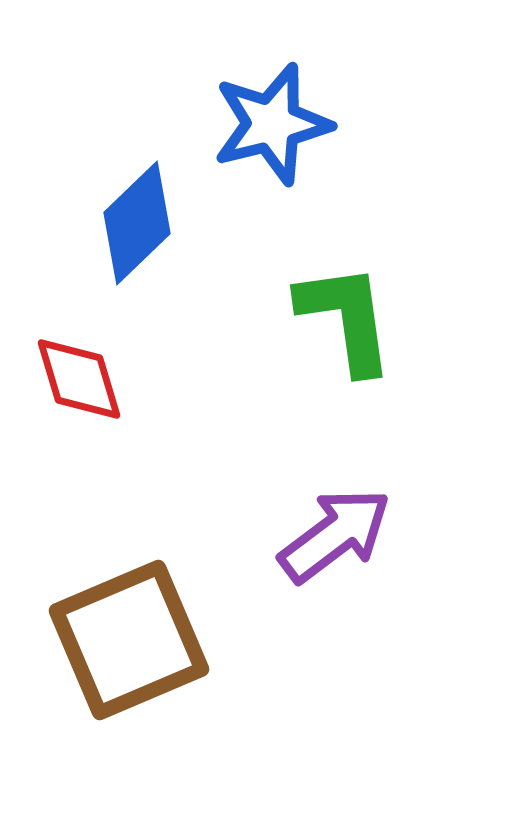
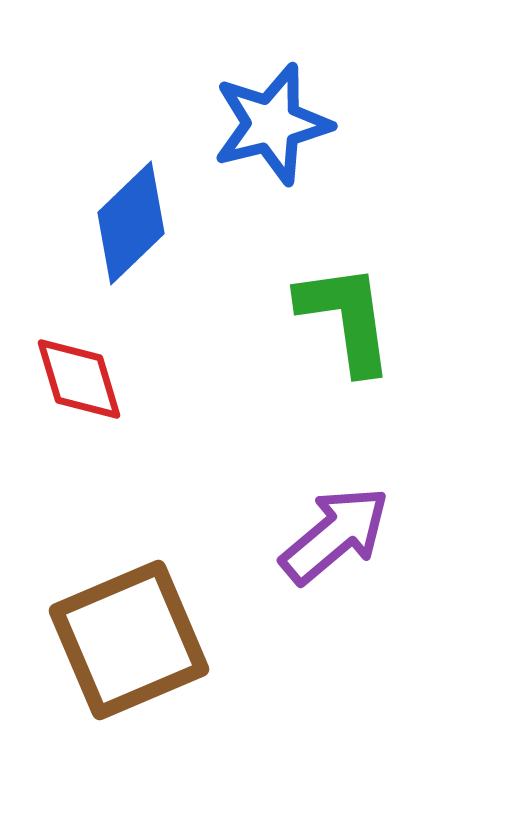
blue diamond: moved 6 px left
purple arrow: rotated 3 degrees counterclockwise
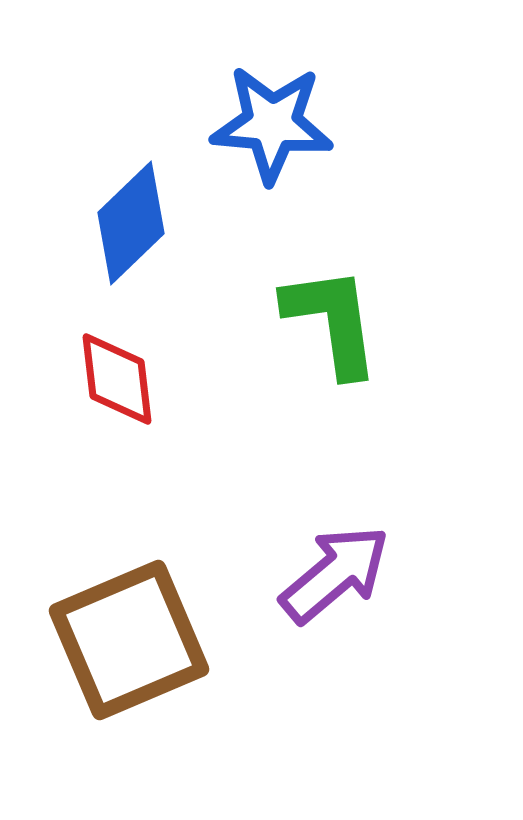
blue star: rotated 19 degrees clockwise
green L-shape: moved 14 px left, 3 px down
red diamond: moved 38 px right; rotated 10 degrees clockwise
purple arrow: moved 39 px down
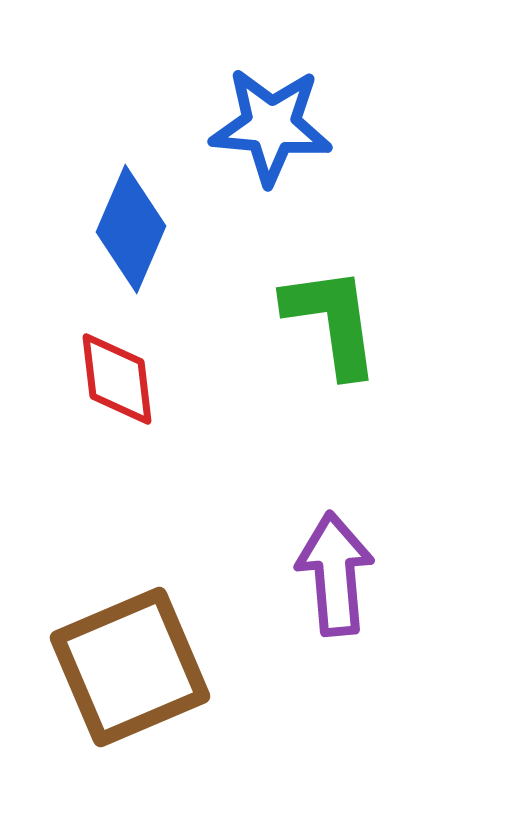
blue star: moved 1 px left, 2 px down
blue diamond: moved 6 px down; rotated 23 degrees counterclockwise
purple arrow: rotated 55 degrees counterclockwise
brown square: moved 1 px right, 27 px down
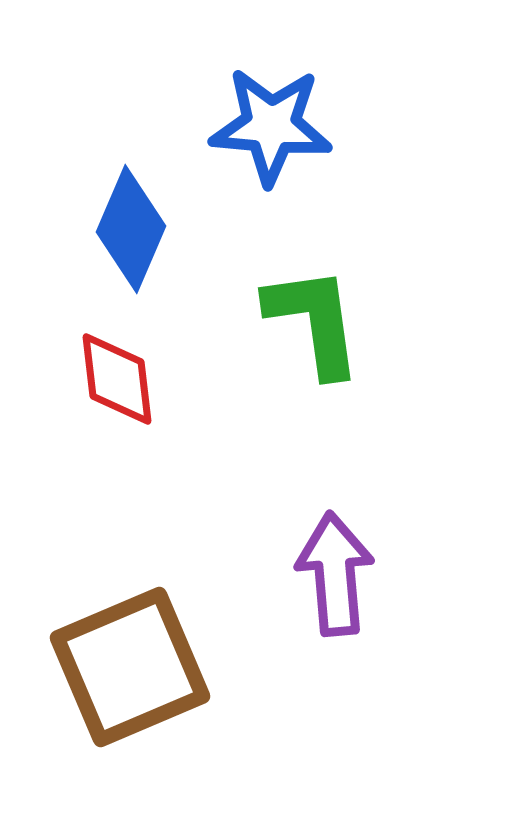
green L-shape: moved 18 px left
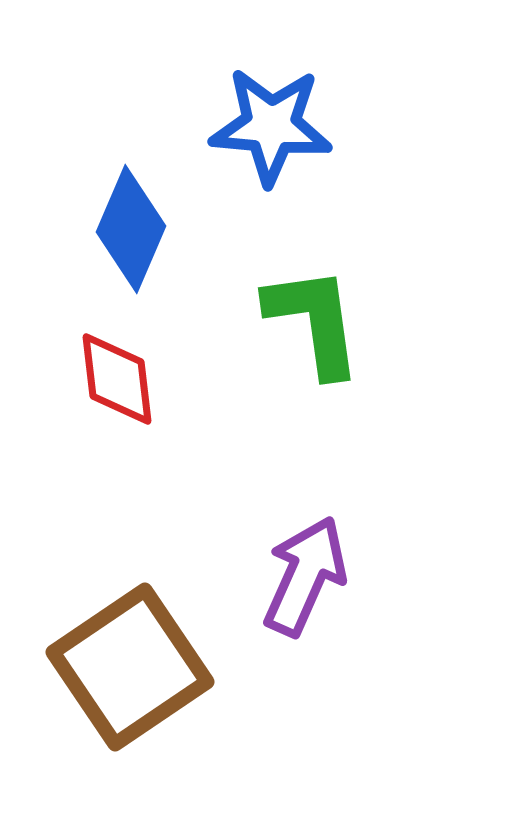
purple arrow: moved 30 px left, 2 px down; rotated 29 degrees clockwise
brown square: rotated 11 degrees counterclockwise
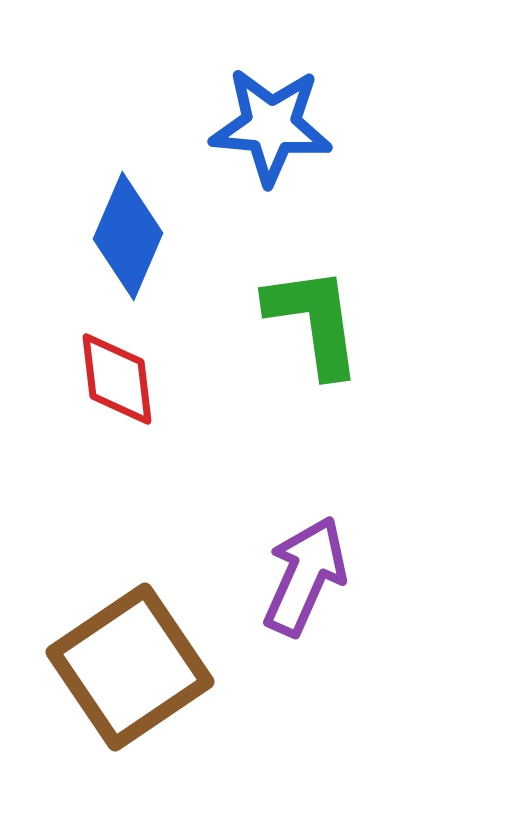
blue diamond: moved 3 px left, 7 px down
